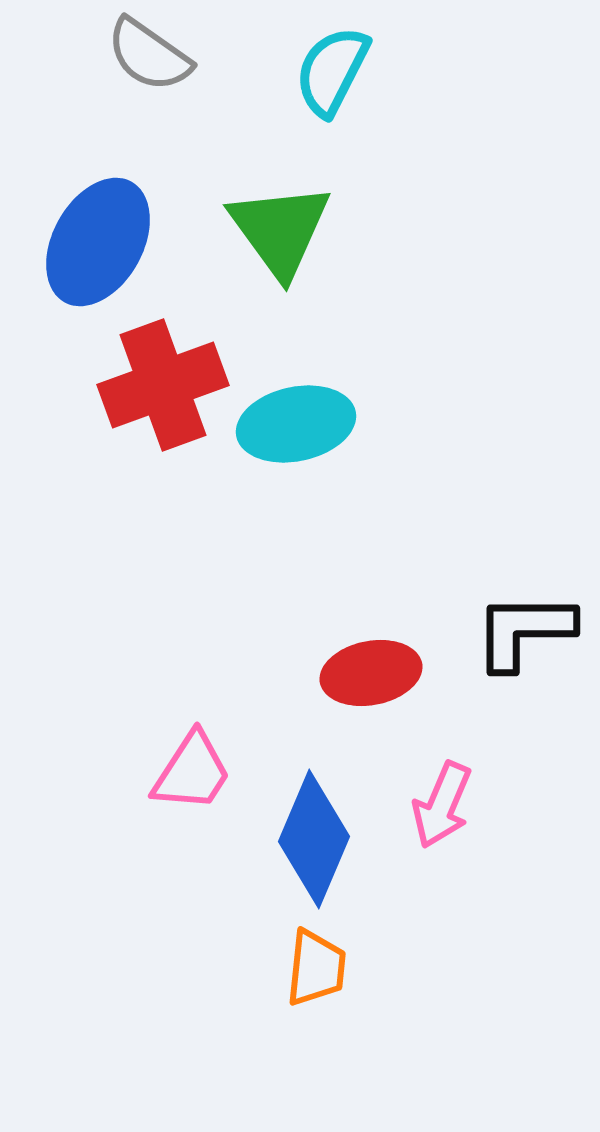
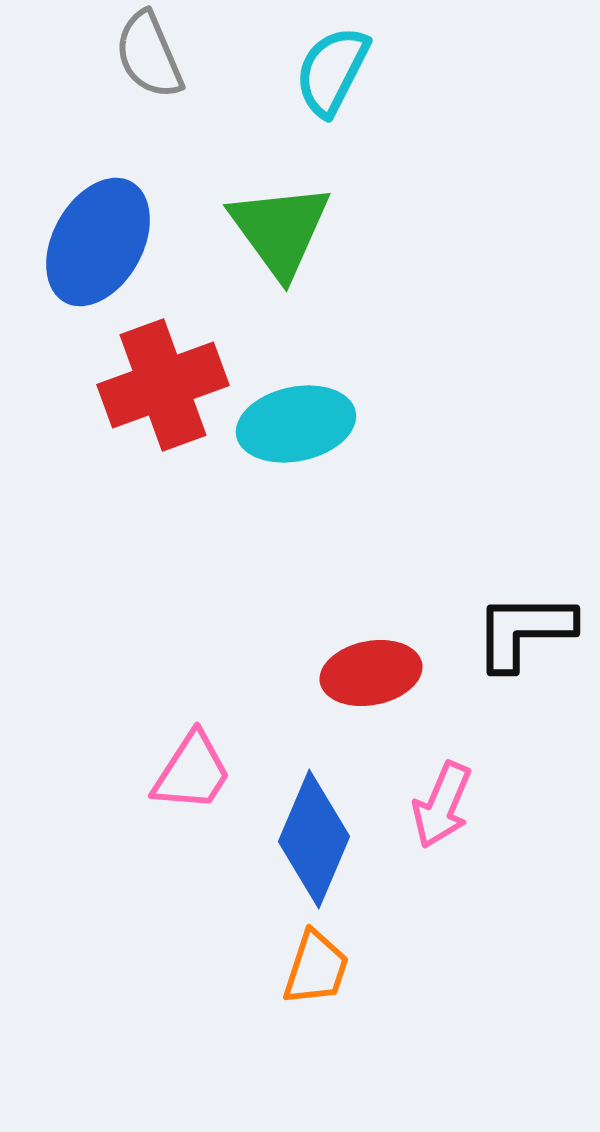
gray semicircle: rotated 32 degrees clockwise
orange trapezoid: rotated 12 degrees clockwise
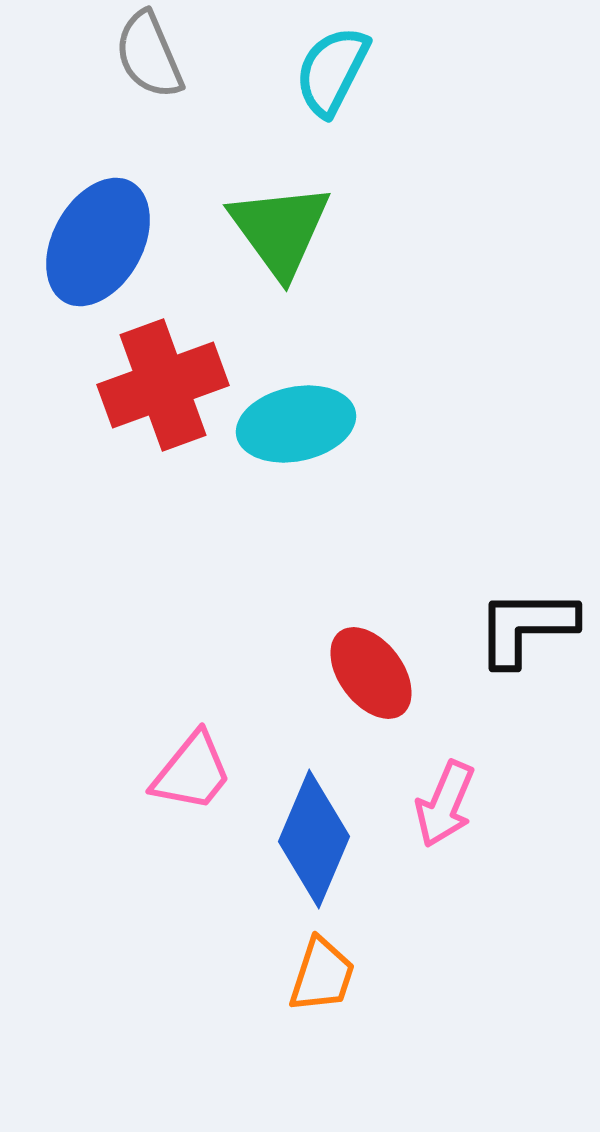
black L-shape: moved 2 px right, 4 px up
red ellipse: rotated 64 degrees clockwise
pink trapezoid: rotated 6 degrees clockwise
pink arrow: moved 3 px right, 1 px up
orange trapezoid: moved 6 px right, 7 px down
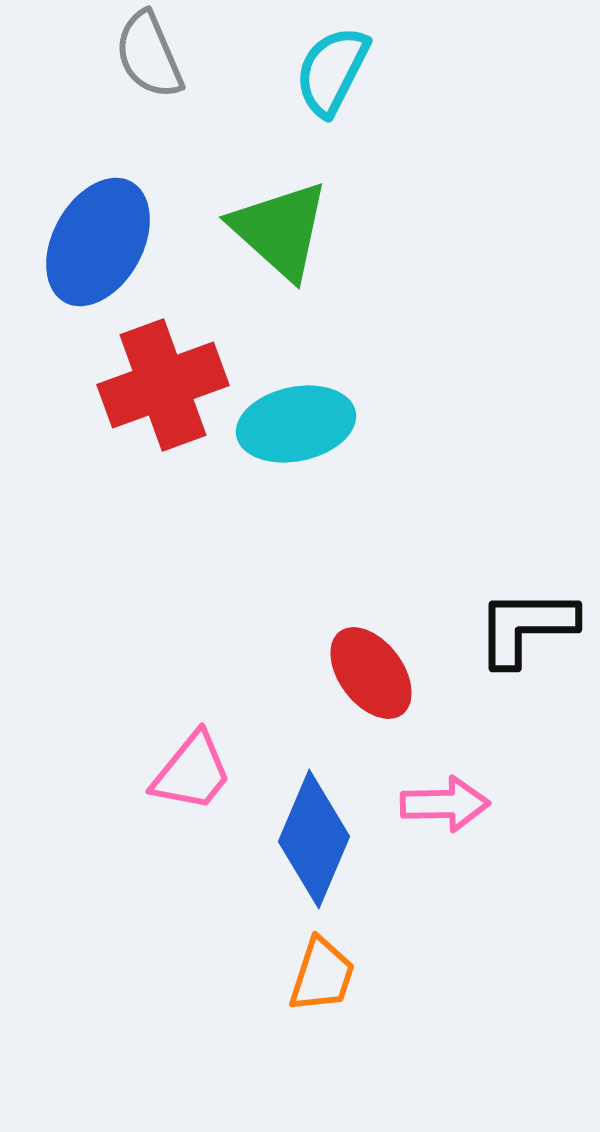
green triangle: rotated 12 degrees counterclockwise
pink arrow: rotated 114 degrees counterclockwise
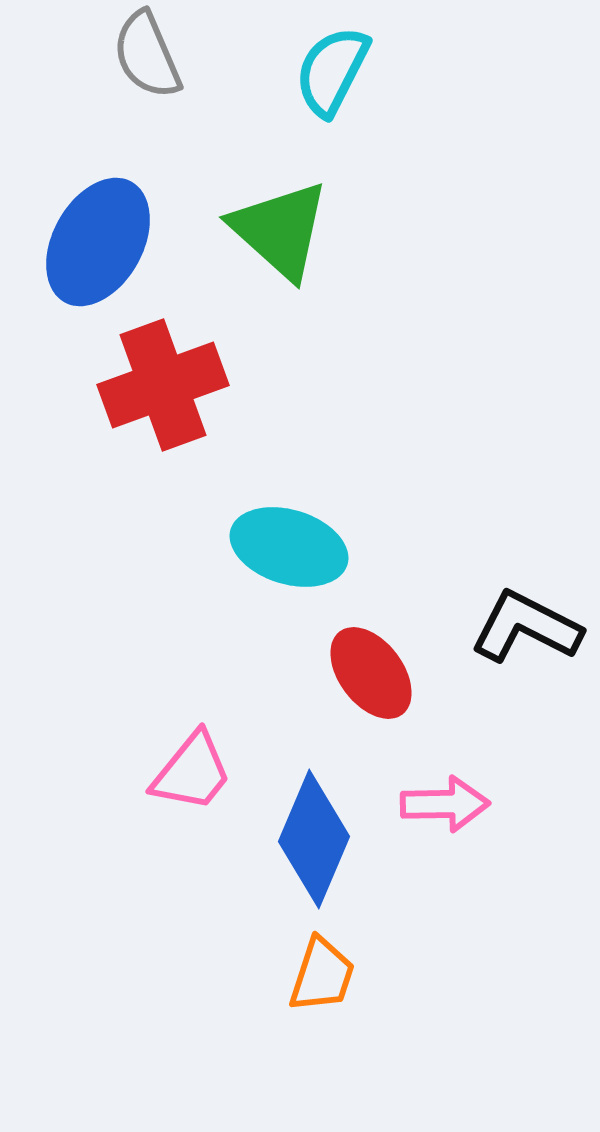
gray semicircle: moved 2 px left
cyan ellipse: moved 7 px left, 123 px down; rotated 29 degrees clockwise
black L-shape: rotated 27 degrees clockwise
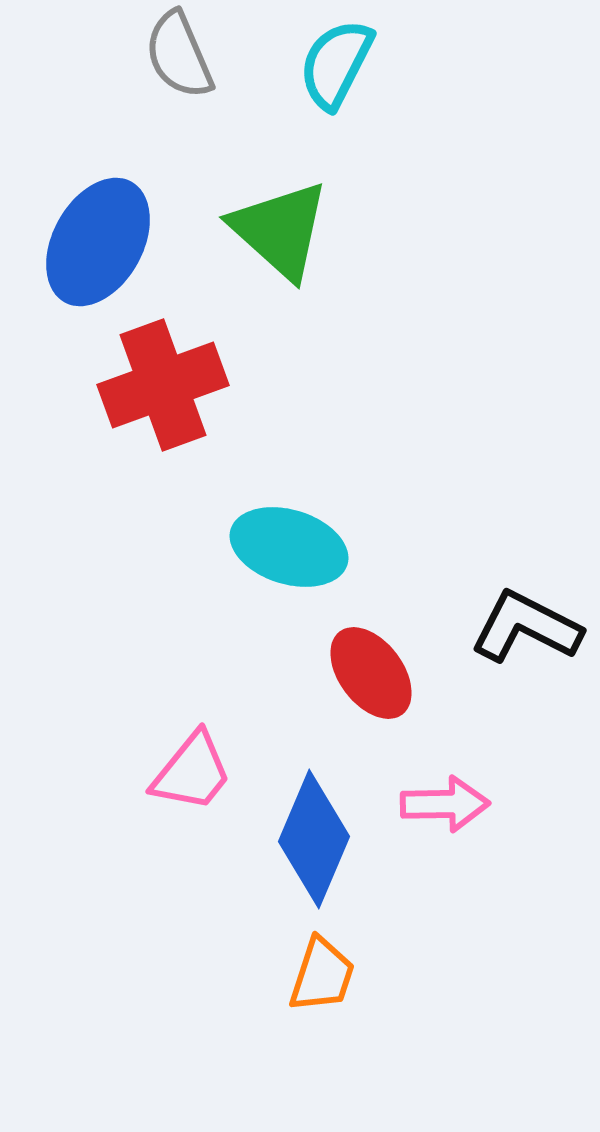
gray semicircle: moved 32 px right
cyan semicircle: moved 4 px right, 7 px up
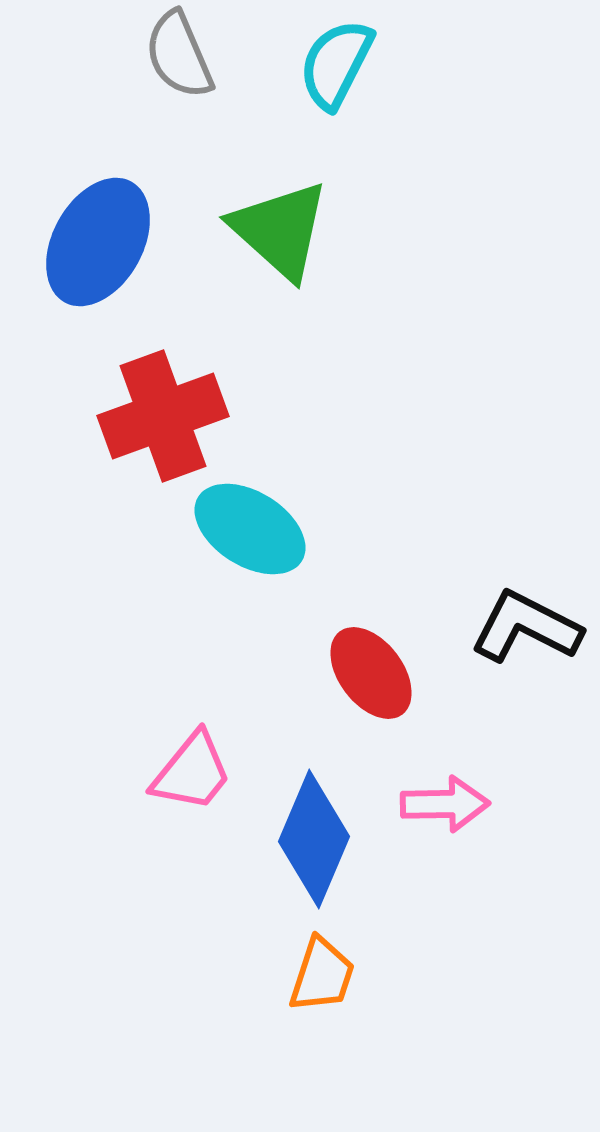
red cross: moved 31 px down
cyan ellipse: moved 39 px left, 18 px up; rotated 15 degrees clockwise
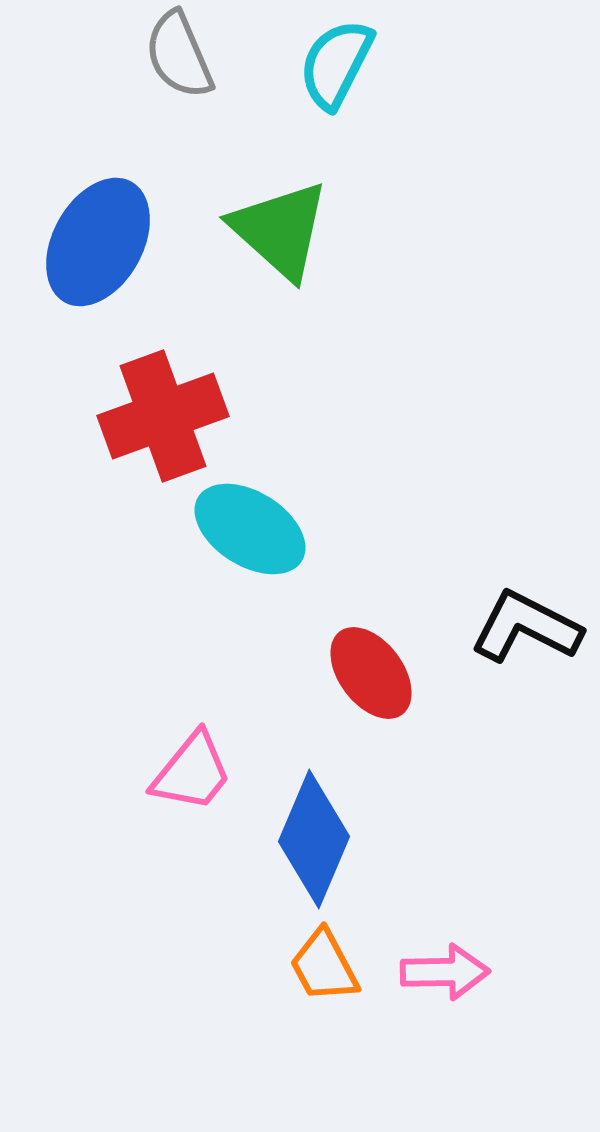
pink arrow: moved 168 px down
orange trapezoid: moved 2 px right, 9 px up; rotated 134 degrees clockwise
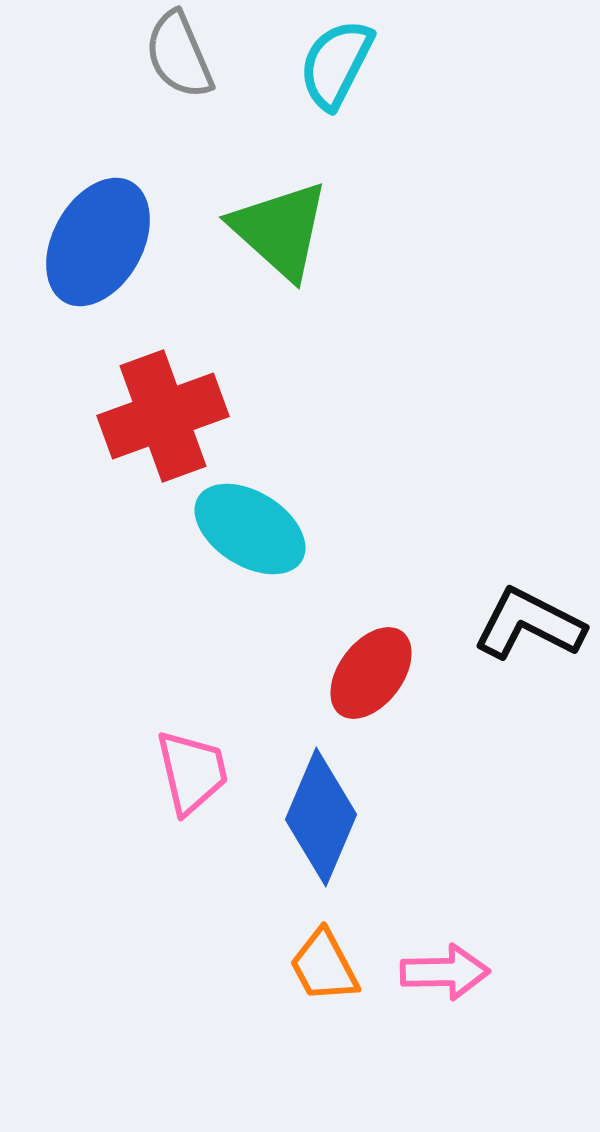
black L-shape: moved 3 px right, 3 px up
red ellipse: rotated 74 degrees clockwise
pink trapezoid: rotated 52 degrees counterclockwise
blue diamond: moved 7 px right, 22 px up
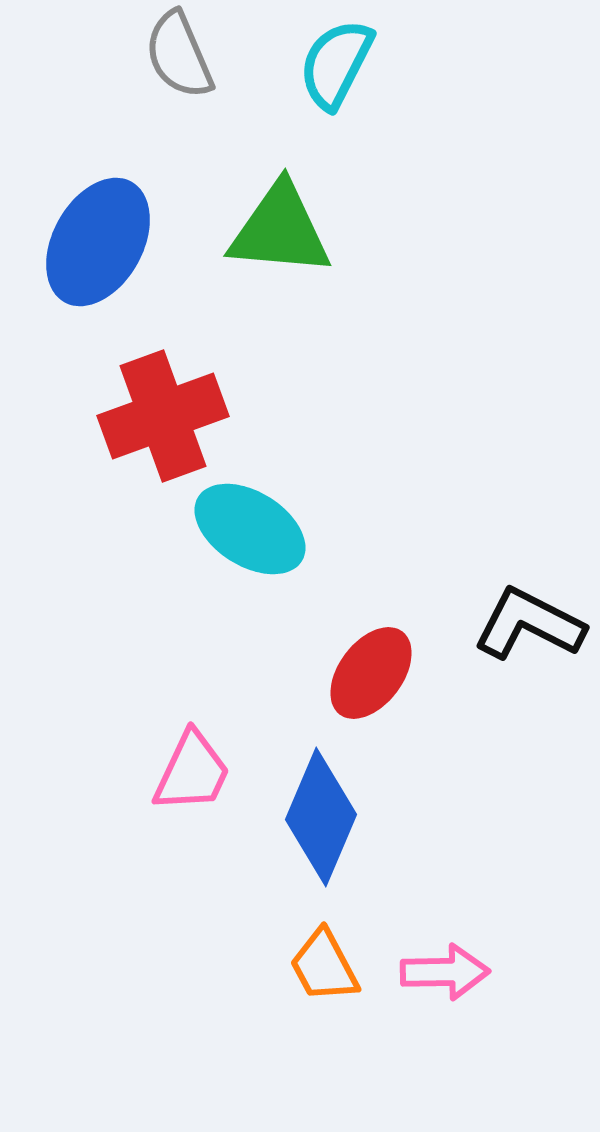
green triangle: rotated 37 degrees counterclockwise
pink trapezoid: rotated 38 degrees clockwise
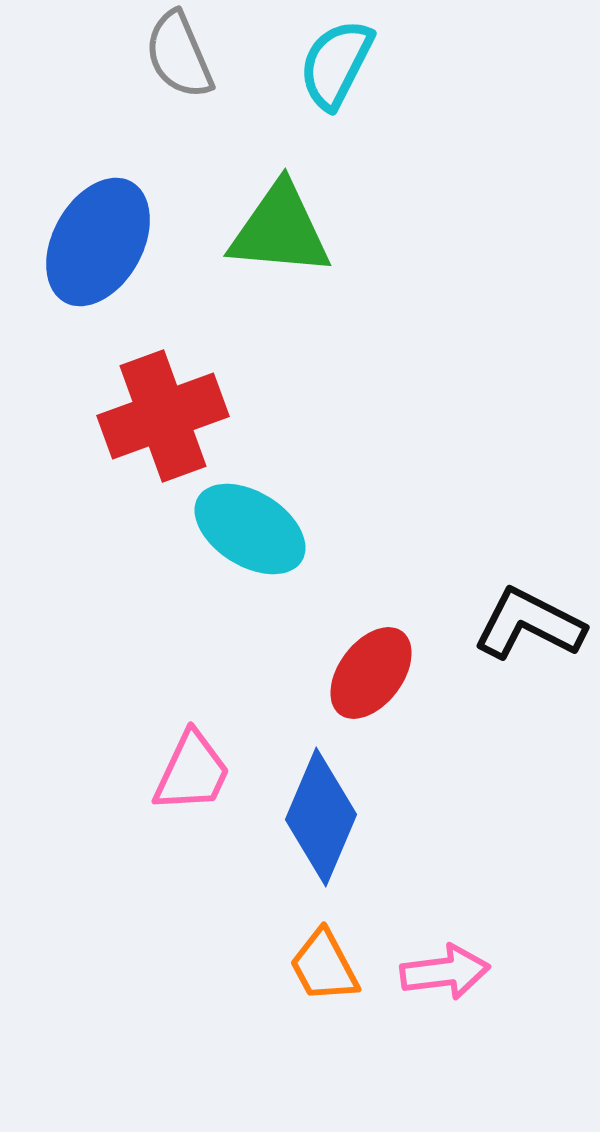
pink arrow: rotated 6 degrees counterclockwise
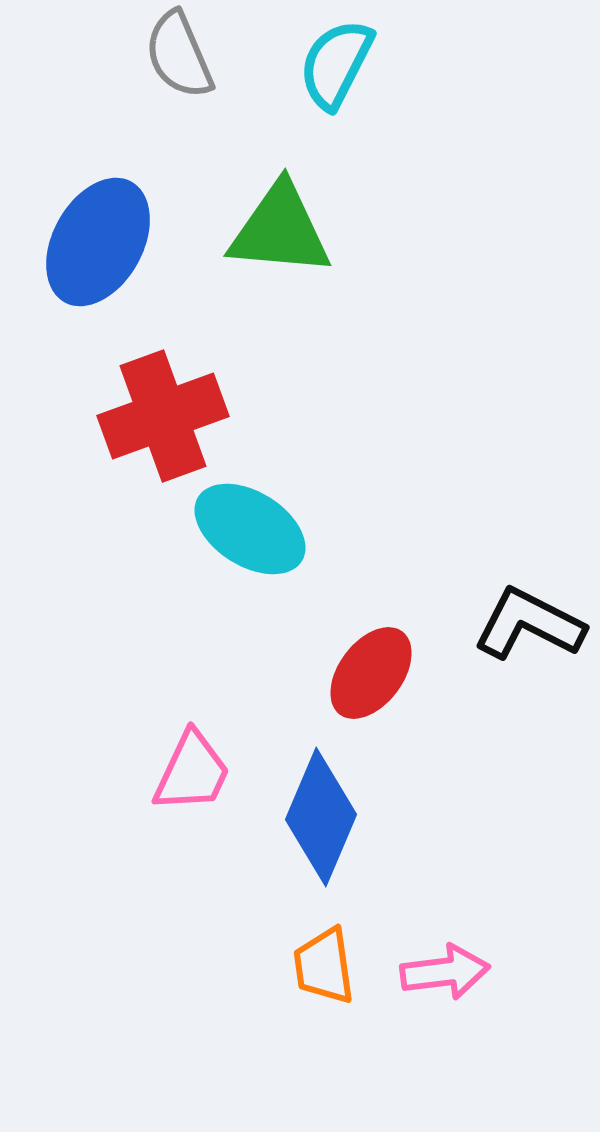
orange trapezoid: rotated 20 degrees clockwise
